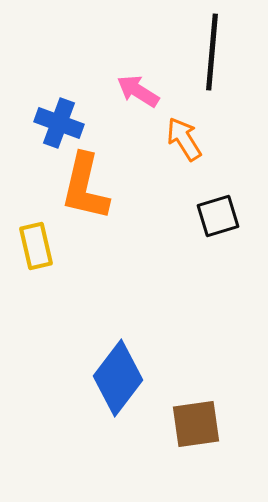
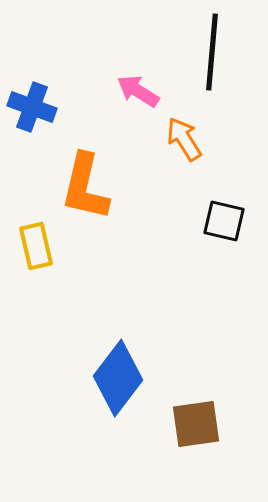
blue cross: moved 27 px left, 16 px up
black square: moved 6 px right, 5 px down; rotated 30 degrees clockwise
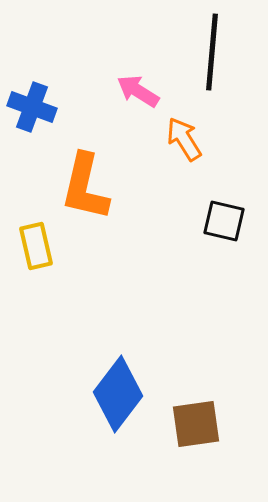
blue diamond: moved 16 px down
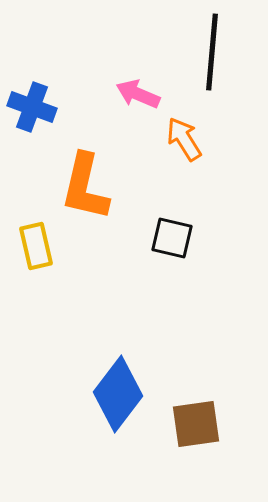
pink arrow: moved 3 px down; rotated 9 degrees counterclockwise
black square: moved 52 px left, 17 px down
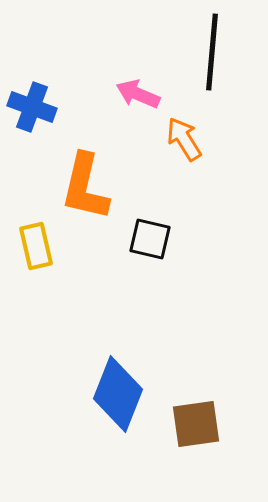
black square: moved 22 px left, 1 px down
blue diamond: rotated 16 degrees counterclockwise
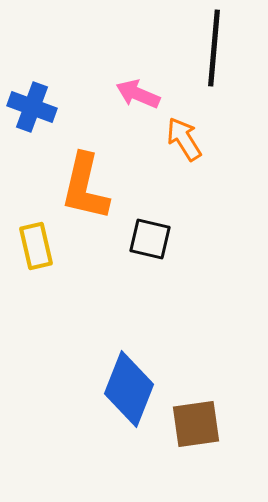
black line: moved 2 px right, 4 px up
blue diamond: moved 11 px right, 5 px up
